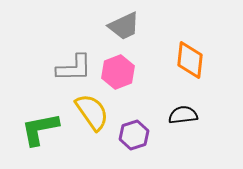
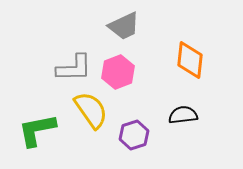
yellow semicircle: moved 1 px left, 2 px up
green L-shape: moved 3 px left, 1 px down
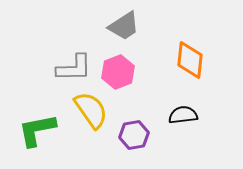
gray trapezoid: rotated 8 degrees counterclockwise
purple hexagon: rotated 8 degrees clockwise
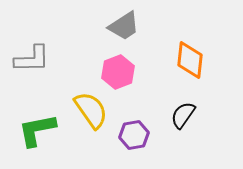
gray L-shape: moved 42 px left, 9 px up
black semicircle: rotated 48 degrees counterclockwise
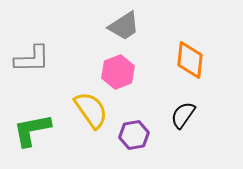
green L-shape: moved 5 px left
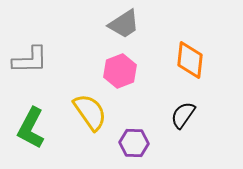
gray trapezoid: moved 2 px up
gray L-shape: moved 2 px left, 1 px down
pink hexagon: moved 2 px right, 1 px up
yellow semicircle: moved 1 px left, 2 px down
green L-shape: moved 1 px left, 2 px up; rotated 51 degrees counterclockwise
purple hexagon: moved 8 px down; rotated 12 degrees clockwise
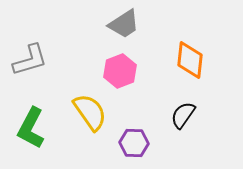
gray L-shape: rotated 15 degrees counterclockwise
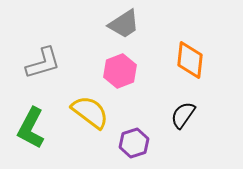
gray L-shape: moved 13 px right, 3 px down
yellow semicircle: rotated 18 degrees counterclockwise
purple hexagon: rotated 20 degrees counterclockwise
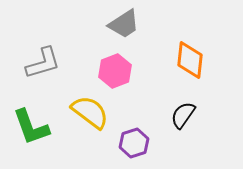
pink hexagon: moved 5 px left
green L-shape: moved 1 px up; rotated 48 degrees counterclockwise
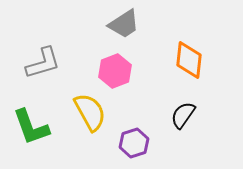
orange diamond: moved 1 px left
yellow semicircle: rotated 24 degrees clockwise
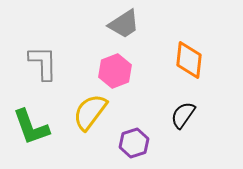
gray L-shape: rotated 75 degrees counterclockwise
yellow semicircle: rotated 114 degrees counterclockwise
